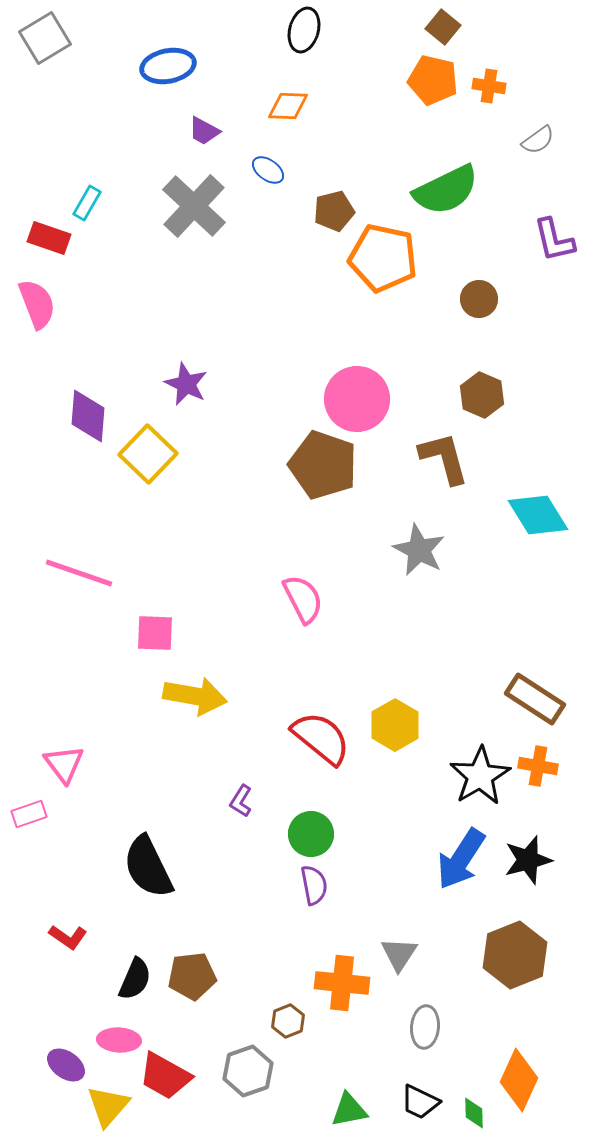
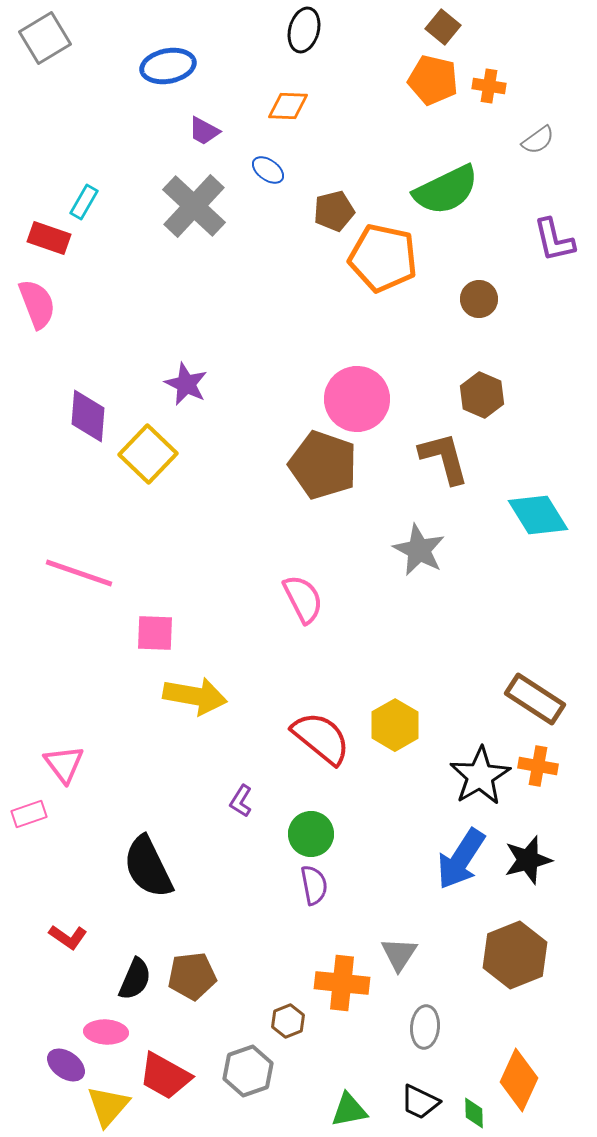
cyan rectangle at (87, 203): moved 3 px left, 1 px up
pink ellipse at (119, 1040): moved 13 px left, 8 px up
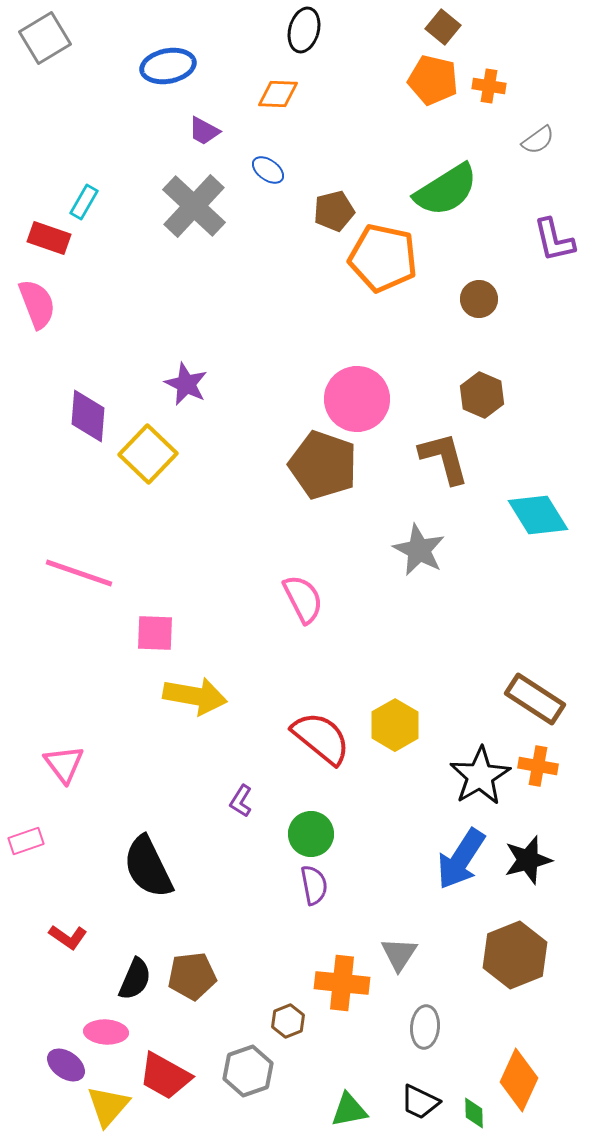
orange diamond at (288, 106): moved 10 px left, 12 px up
green semicircle at (446, 190): rotated 6 degrees counterclockwise
pink rectangle at (29, 814): moved 3 px left, 27 px down
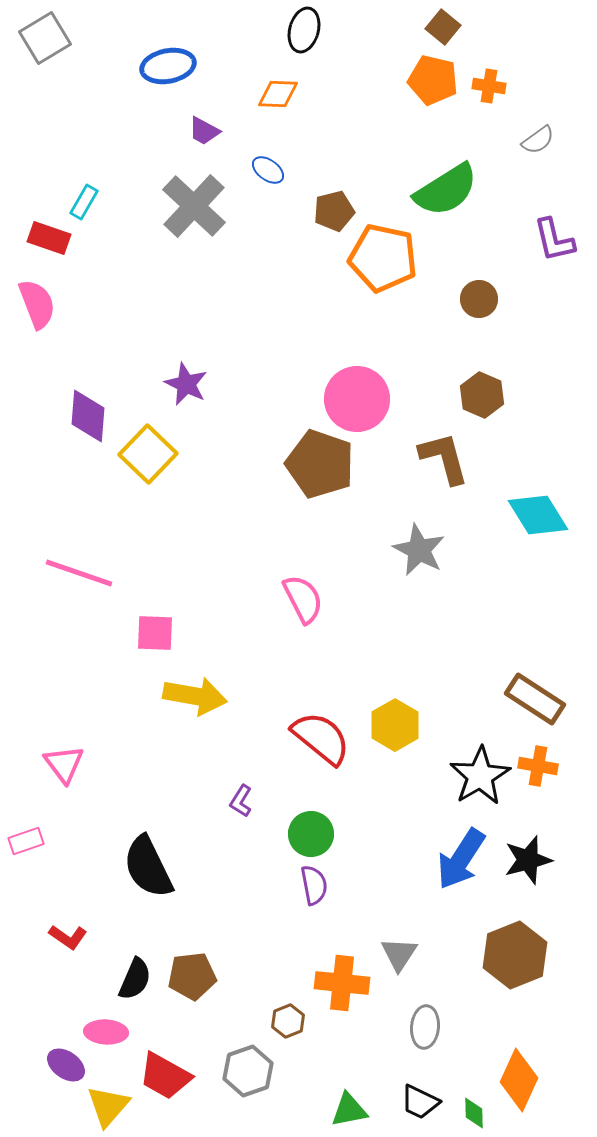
brown pentagon at (323, 465): moved 3 px left, 1 px up
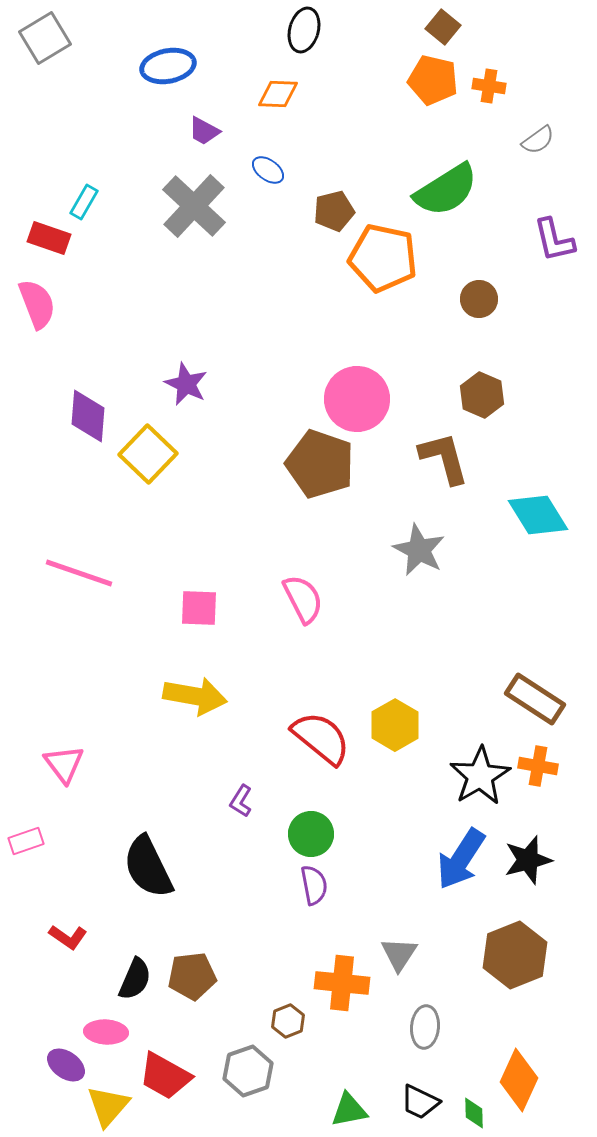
pink square at (155, 633): moved 44 px right, 25 px up
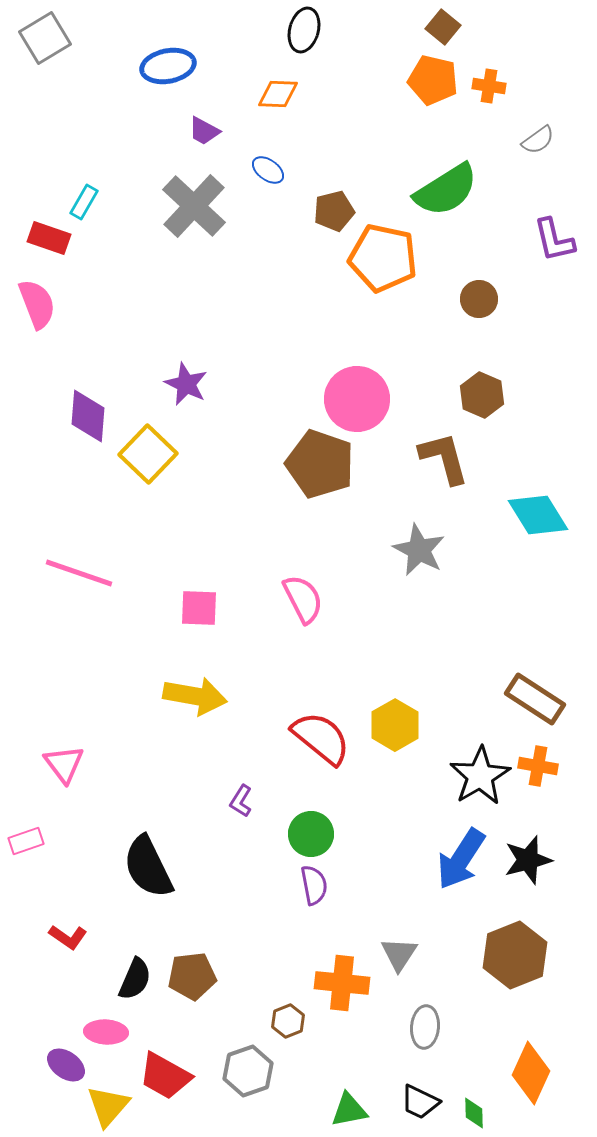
orange diamond at (519, 1080): moved 12 px right, 7 px up
